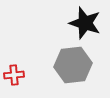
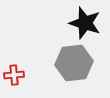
gray hexagon: moved 1 px right, 2 px up
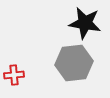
black star: rotated 8 degrees counterclockwise
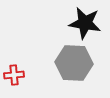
gray hexagon: rotated 9 degrees clockwise
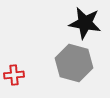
gray hexagon: rotated 12 degrees clockwise
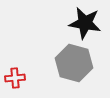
red cross: moved 1 px right, 3 px down
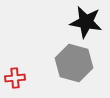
black star: moved 1 px right, 1 px up
